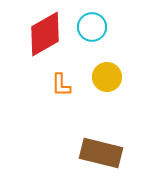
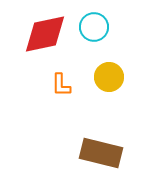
cyan circle: moved 2 px right
red diamond: rotated 18 degrees clockwise
yellow circle: moved 2 px right
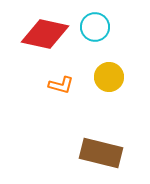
cyan circle: moved 1 px right
red diamond: rotated 24 degrees clockwise
orange L-shape: rotated 75 degrees counterclockwise
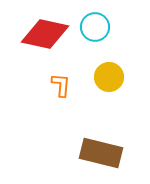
orange L-shape: rotated 100 degrees counterclockwise
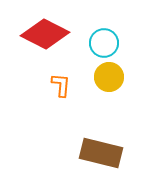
cyan circle: moved 9 px right, 16 px down
red diamond: rotated 15 degrees clockwise
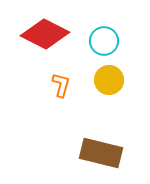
cyan circle: moved 2 px up
yellow circle: moved 3 px down
orange L-shape: rotated 10 degrees clockwise
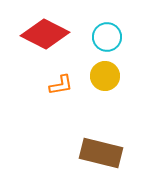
cyan circle: moved 3 px right, 4 px up
yellow circle: moved 4 px left, 4 px up
orange L-shape: rotated 65 degrees clockwise
